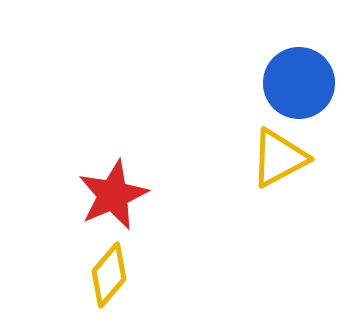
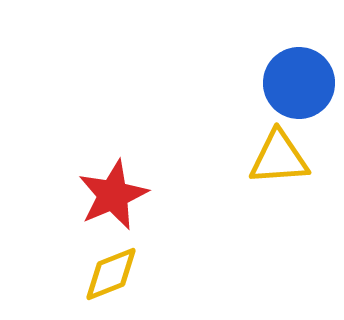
yellow triangle: rotated 24 degrees clockwise
yellow diamond: moved 2 px right, 1 px up; rotated 28 degrees clockwise
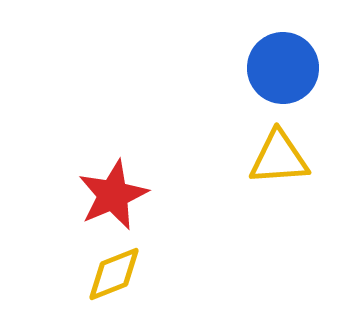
blue circle: moved 16 px left, 15 px up
yellow diamond: moved 3 px right
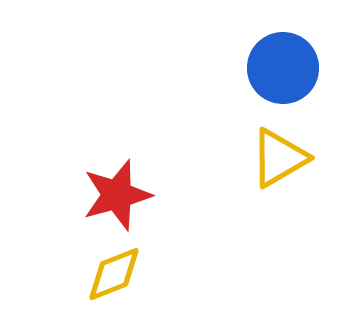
yellow triangle: rotated 26 degrees counterclockwise
red star: moved 4 px right; rotated 8 degrees clockwise
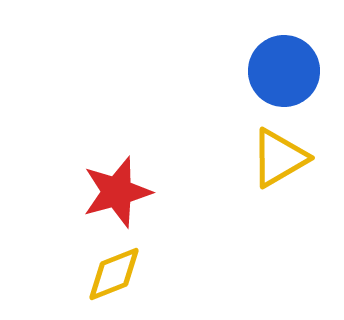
blue circle: moved 1 px right, 3 px down
red star: moved 3 px up
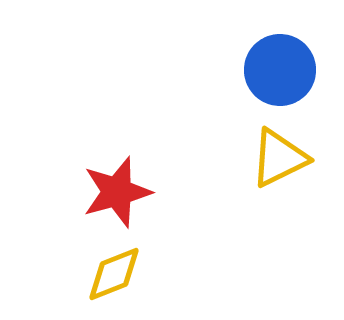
blue circle: moved 4 px left, 1 px up
yellow triangle: rotated 4 degrees clockwise
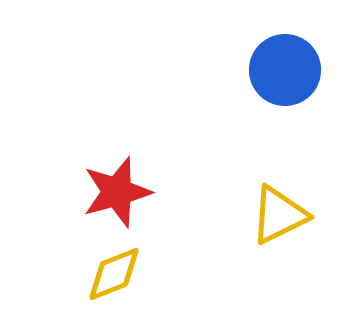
blue circle: moved 5 px right
yellow triangle: moved 57 px down
